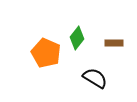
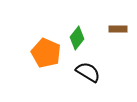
brown rectangle: moved 4 px right, 14 px up
black semicircle: moved 7 px left, 6 px up
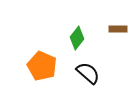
orange pentagon: moved 4 px left, 13 px down
black semicircle: moved 1 px down; rotated 10 degrees clockwise
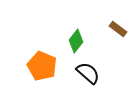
brown rectangle: rotated 36 degrees clockwise
green diamond: moved 1 px left, 3 px down
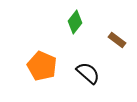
brown rectangle: moved 1 px left, 11 px down
green diamond: moved 1 px left, 19 px up
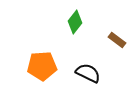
orange pentagon: rotated 28 degrees counterclockwise
black semicircle: rotated 15 degrees counterclockwise
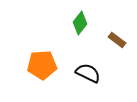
green diamond: moved 5 px right, 1 px down
orange pentagon: moved 1 px up
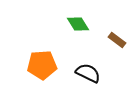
green diamond: moved 2 px left, 1 px down; rotated 70 degrees counterclockwise
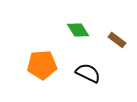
green diamond: moved 6 px down
